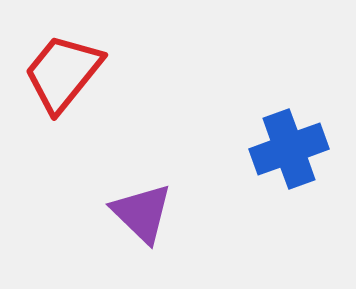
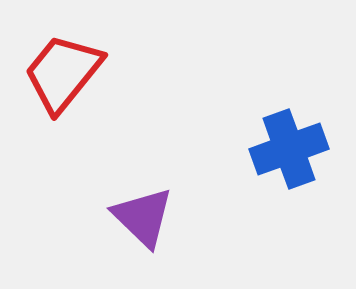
purple triangle: moved 1 px right, 4 px down
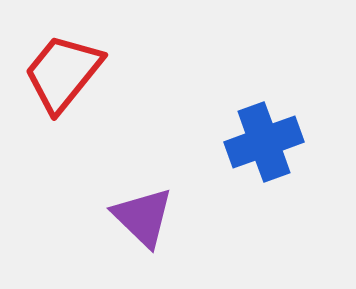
blue cross: moved 25 px left, 7 px up
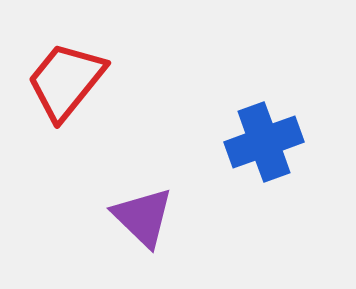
red trapezoid: moved 3 px right, 8 px down
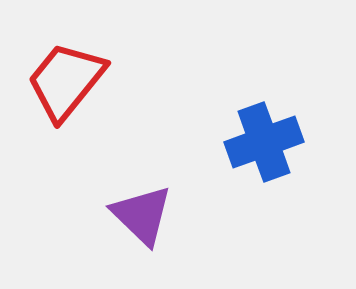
purple triangle: moved 1 px left, 2 px up
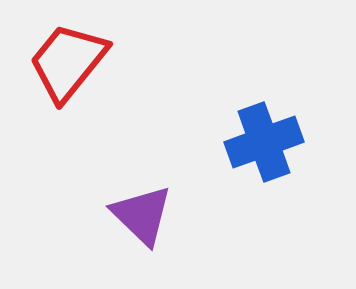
red trapezoid: moved 2 px right, 19 px up
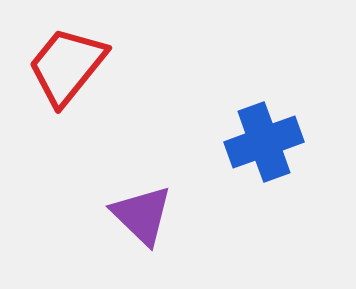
red trapezoid: moved 1 px left, 4 px down
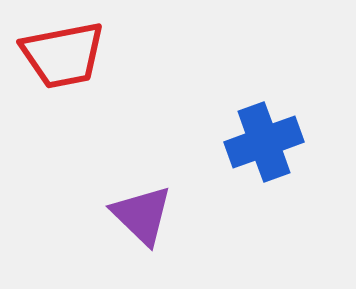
red trapezoid: moved 4 px left, 11 px up; rotated 140 degrees counterclockwise
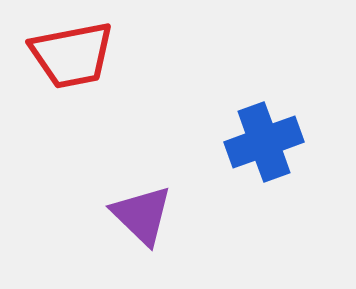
red trapezoid: moved 9 px right
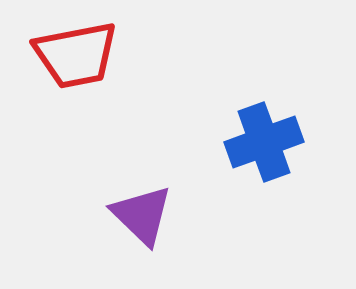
red trapezoid: moved 4 px right
